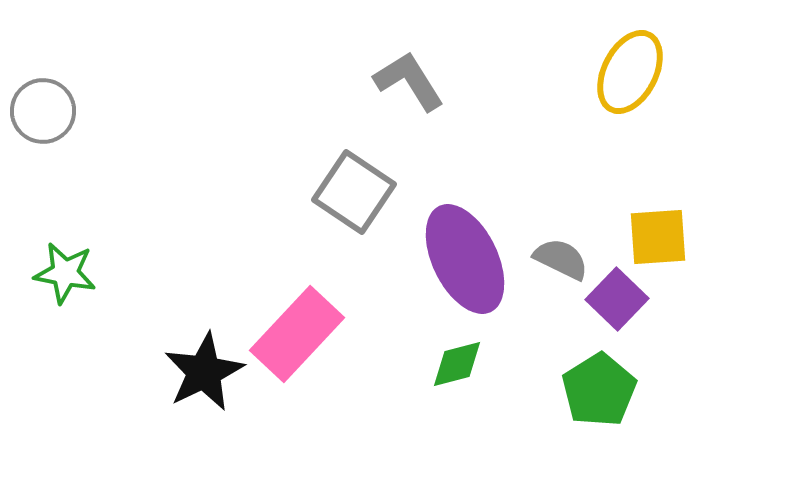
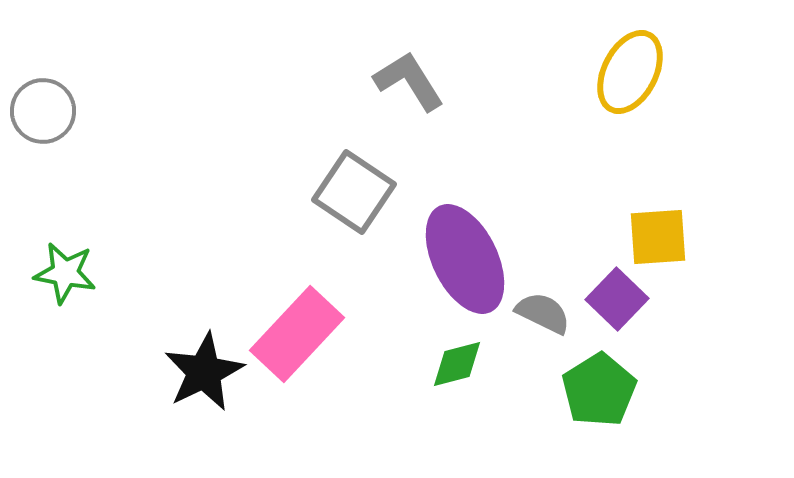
gray semicircle: moved 18 px left, 54 px down
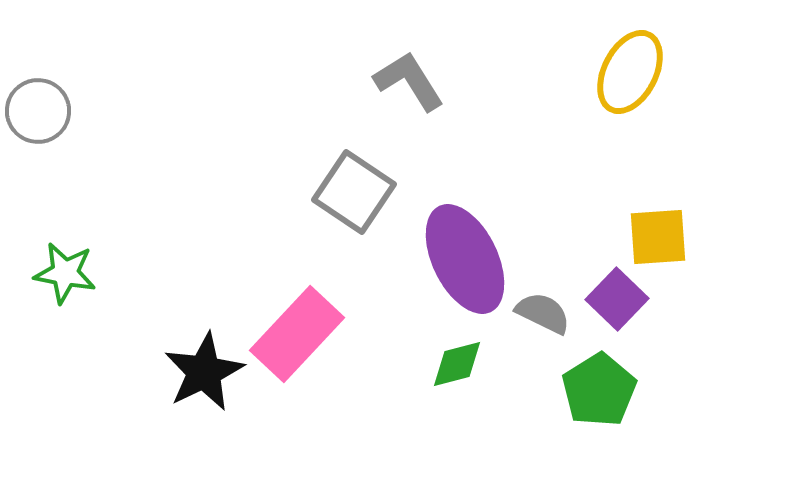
gray circle: moved 5 px left
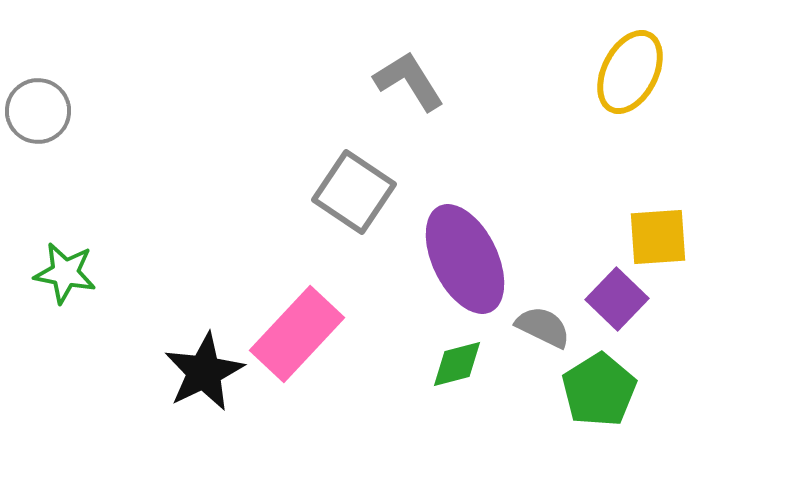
gray semicircle: moved 14 px down
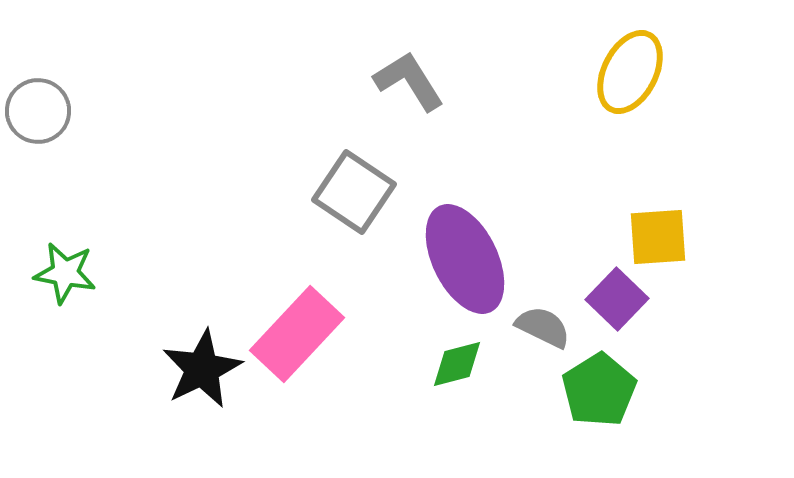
black star: moved 2 px left, 3 px up
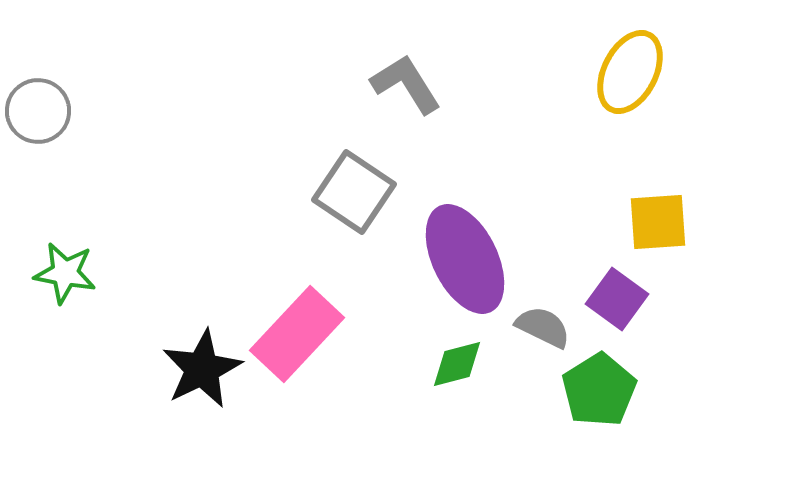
gray L-shape: moved 3 px left, 3 px down
yellow square: moved 15 px up
purple square: rotated 8 degrees counterclockwise
